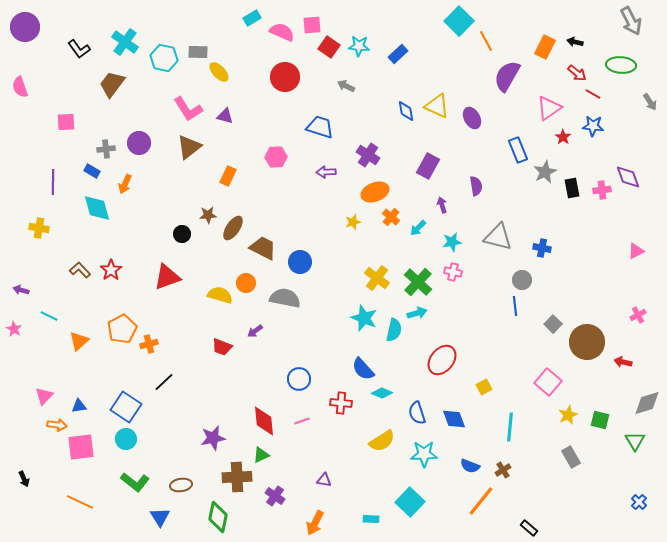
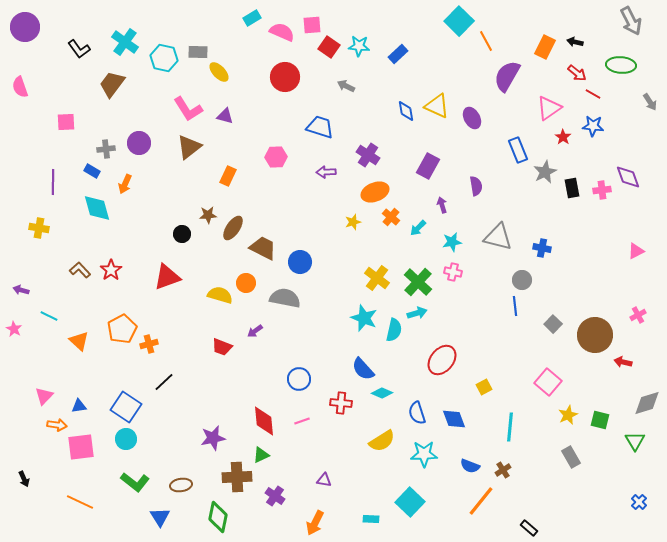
orange triangle at (79, 341): rotated 35 degrees counterclockwise
brown circle at (587, 342): moved 8 px right, 7 px up
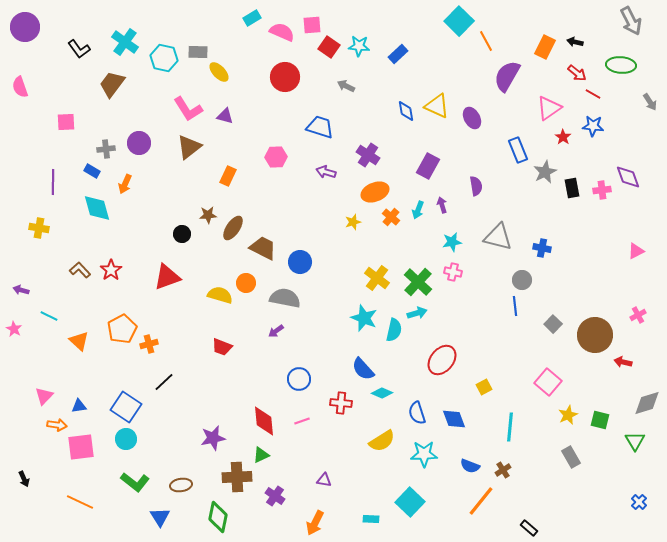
purple arrow at (326, 172): rotated 18 degrees clockwise
cyan arrow at (418, 228): moved 18 px up; rotated 24 degrees counterclockwise
purple arrow at (255, 331): moved 21 px right
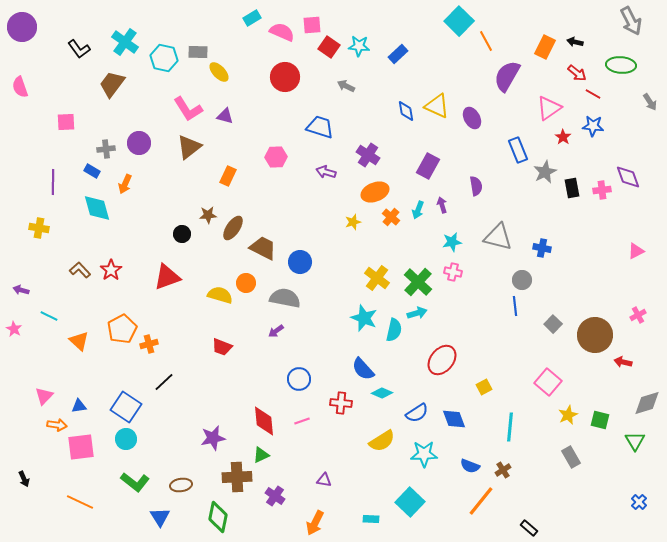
purple circle at (25, 27): moved 3 px left
blue semicircle at (417, 413): rotated 105 degrees counterclockwise
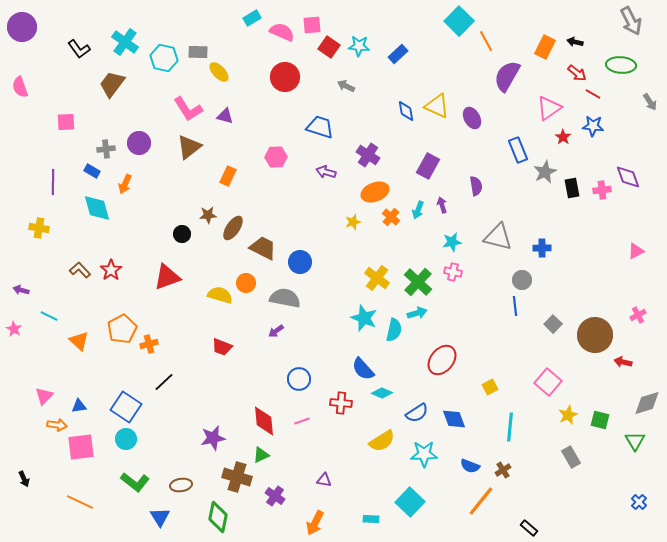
blue cross at (542, 248): rotated 12 degrees counterclockwise
yellow square at (484, 387): moved 6 px right
brown cross at (237, 477): rotated 20 degrees clockwise
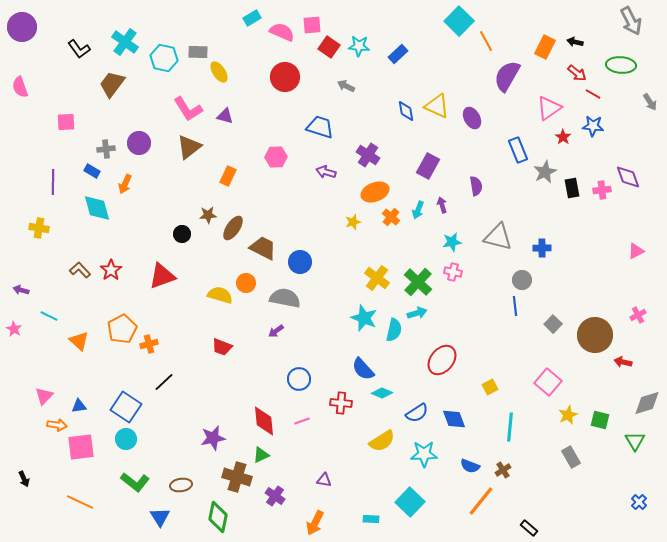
yellow ellipse at (219, 72): rotated 10 degrees clockwise
red triangle at (167, 277): moved 5 px left, 1 px up
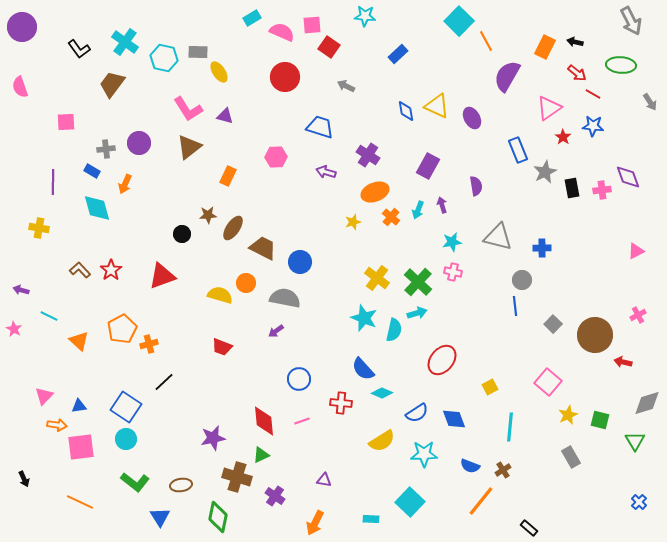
cyan star at (359, 46): moved 6 px right, 30 px up
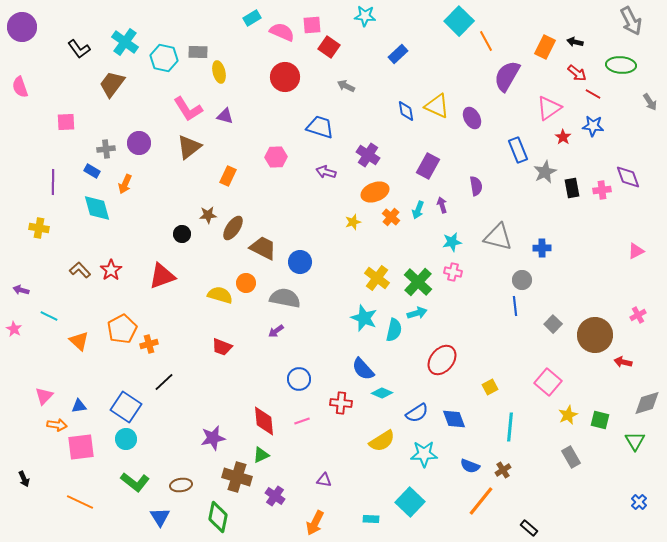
yellow ellipse at (219, 72): rotated 20 degrees clockwise
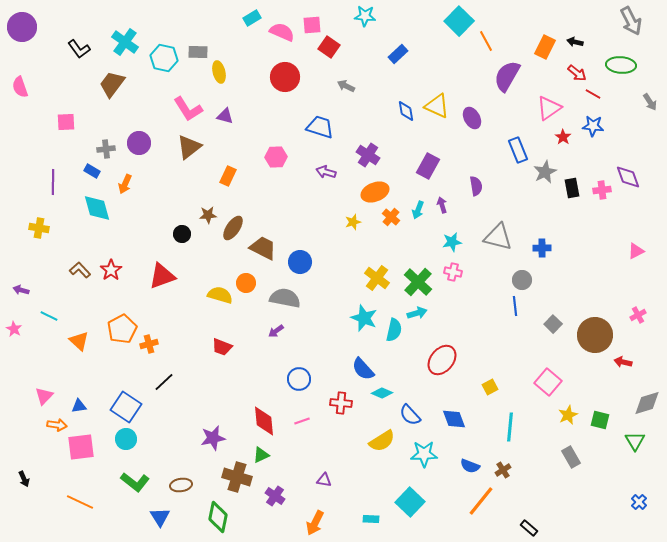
blue semicircle at (417, 413): moved 7 px left, 2 px down; rotated 80 degrees clockwise
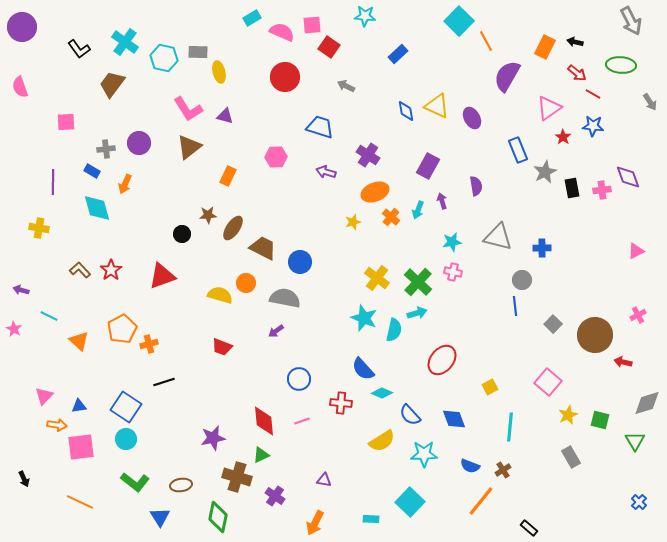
purple arrow at (442, 205): moved 4 px up
black line at (164, 382): rotated 25 degrees clockwise
